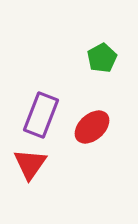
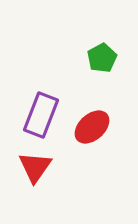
red triangle: moved 5 px right, 3 px down
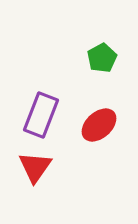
red ellipse: moved 7 px right, 2 px up
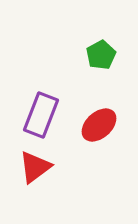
green pentagon: moved 1 px left, 3 px up
red triangle: rotated 18 degrees clockwise
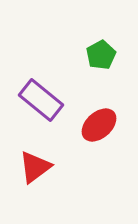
purple rectangle: moved 15 px up; rotated 72 degrees counterclockwise
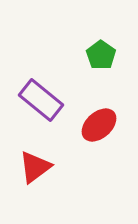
green pentagon: rotated 8 degrees counterclockwise
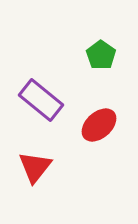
red triangle: rotated 15 degrees counterclockwise
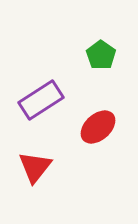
purple rectangle: rotated 72 degrees counterclockwise
red ellipse: moved 1 px left, 2 px down
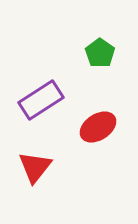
green pentagon: moved 1 px left, 2 px up
red ellipse: rotated 9 degrees clockwise
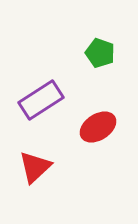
green pentagon: rotated 16 degrees counterclockwise
red triangle: rotated 9 degrees clockwise
